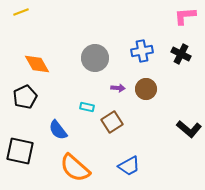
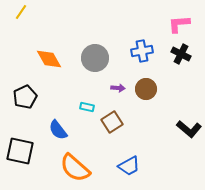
yellow line: rotated 35 degrees counterclockwise
pink L-shape: moved 6 px left, 8 px down
orange diamond: moved 12 px right, 5 px up
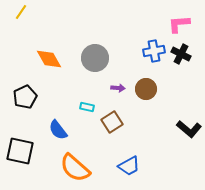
blue cross: moved 12 px right
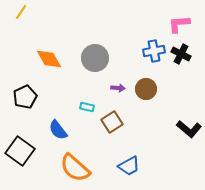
black square: rotated 24 degrees clockwise
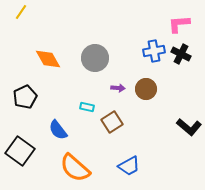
orange diamond: moved 1 px left
black L-shape: moved 2 px up
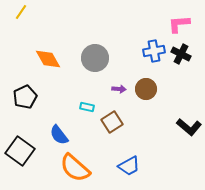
purple arrow: moved 1 px right, 1 px down
blue semicircle: moved 1 px right, 5 px down
